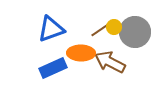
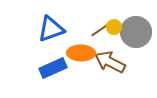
gray circle: moved 1 px right
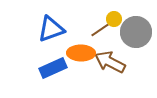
yellow circle: moved 8 px up
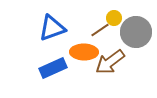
yellow circle: moved 1 px up
blue triangle: moved 1 px right, 1 px up
orange ellipse: moved 3 px right, 1 px up
brown arrow: rotated 64 degrees counterclockwise
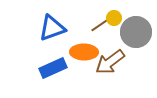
brown line: moved 5 px up
